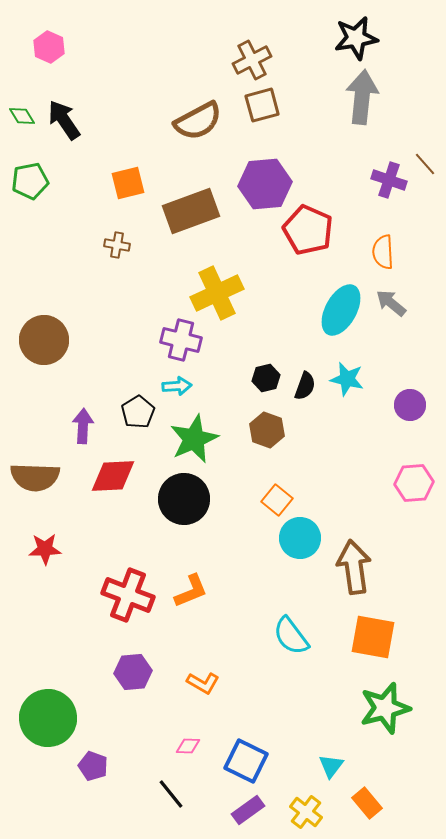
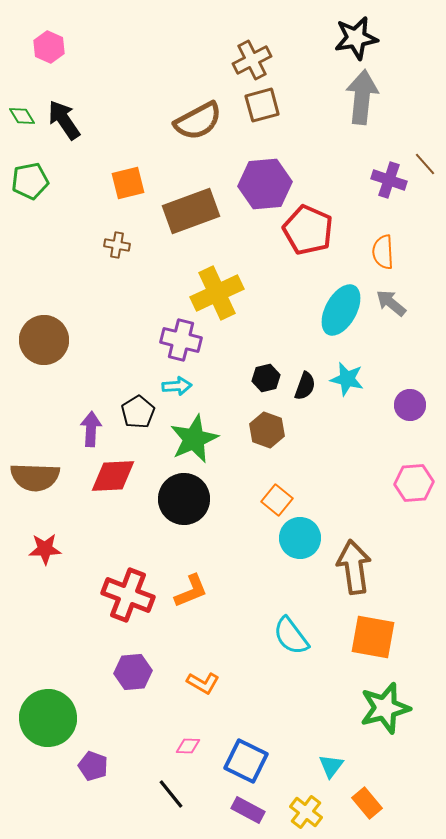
purple arrow at (83, 426): moved 8 px right, 3 px down
purple rectangle at (248, 810): rotated 64 degrees clockwise
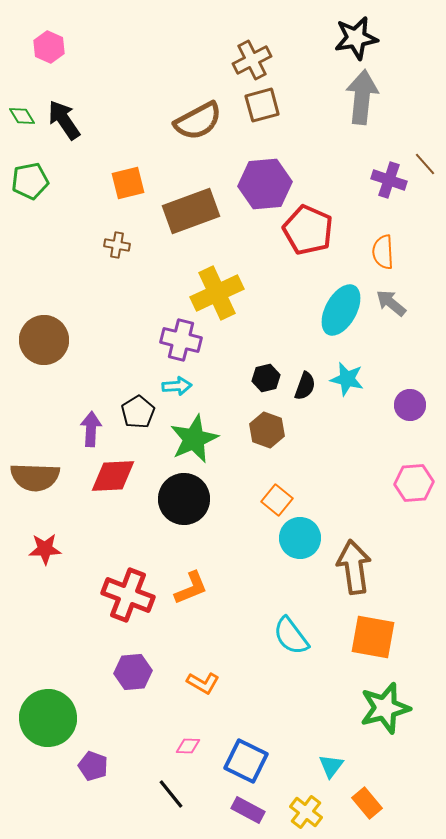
orange L-shape at (191, 591): moved 3 px up
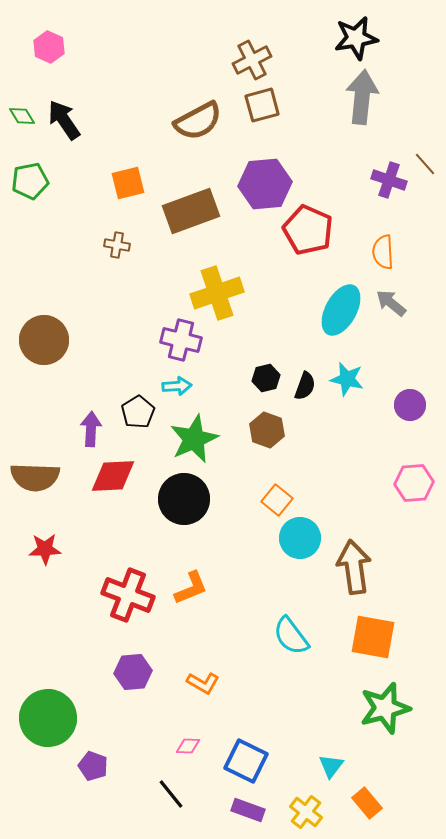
yellow cross at (217, 293): rotated 6 degrees clockwise
purple rectangle at (248, 810): rotated 8 degrees counterclockwise
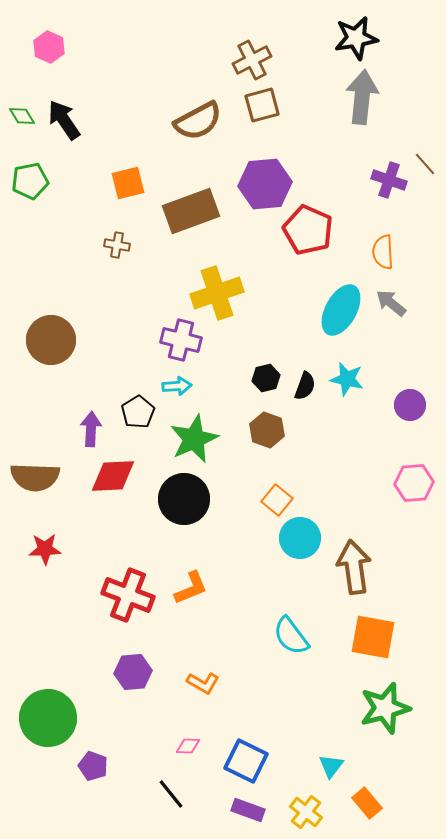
brown circle at (44, 340): moved 7 px right
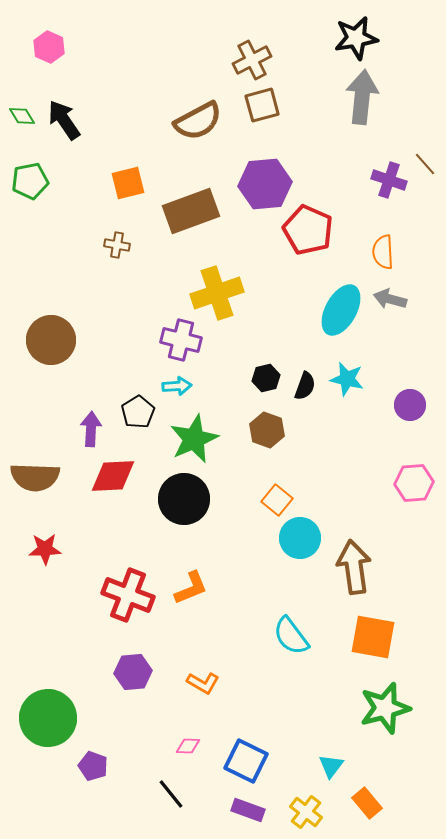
gray arrow at (391, 303): moved 1 px left, 4 px up; rotated 24 degrees counterclockwise
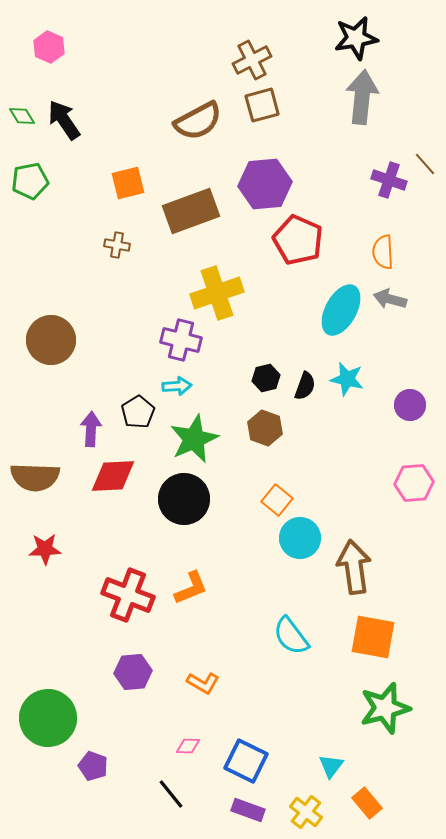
red pentagon at (308, 230): moved 10 px left, 10 px down
brown hexagon at (267, 430): moved 2 px left, 2 px up
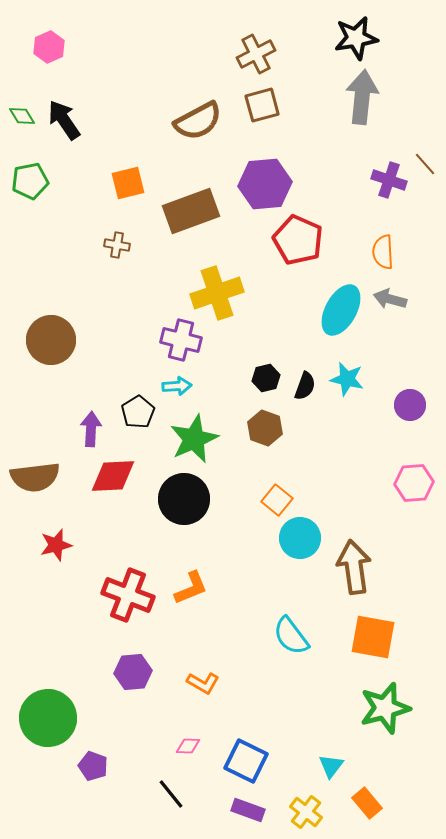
pink hexagon at (49, 47): rotated 12 degrees clockwise
brown cross at (252, 60): moved 4 px right, 6 px up
brown semicircle at (35, 477): rotated 9 degrees counterclockwise
red star at (45, 549): moved 11 px right, 4 px up; rotated 12 degrees counterclockwise
